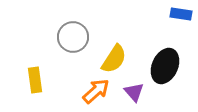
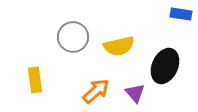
yellow semicircle: moved 5 px right, 13 px up; rotated 44 degrees clockwise
purple triangle: moved 1 px right, 1 px down
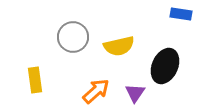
purple triangle: rotated 15 degrees clockwise
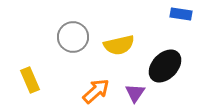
yellow semicircle: moved 1 px up
black ellipse: rotated 20 degrees clockwise
yellow rectangle: moved 5 px left; rotated 15 degrees counterclockwise
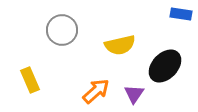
gray circle: moved 11 px left, 7 px up
yellow semicircle: moved 1 px right
purple triangle: moved 1 px left, 1 px down
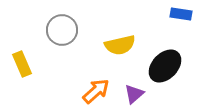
yellow rectangle: moved 8 px left, 16 px up
purple triangle: rotated 15 degrees clockwise
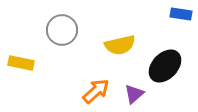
yellow rectangle: moved 1 px left, 1 px up; rotated 55 degrees counterclockwise
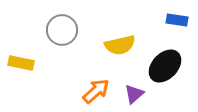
blue rectangle: moved 4 px left, 6 px down
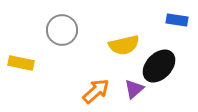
yellow semicircle: moved 4 px right
black ellipse: moved 6 px left
purple triangle: moved 5 px up
